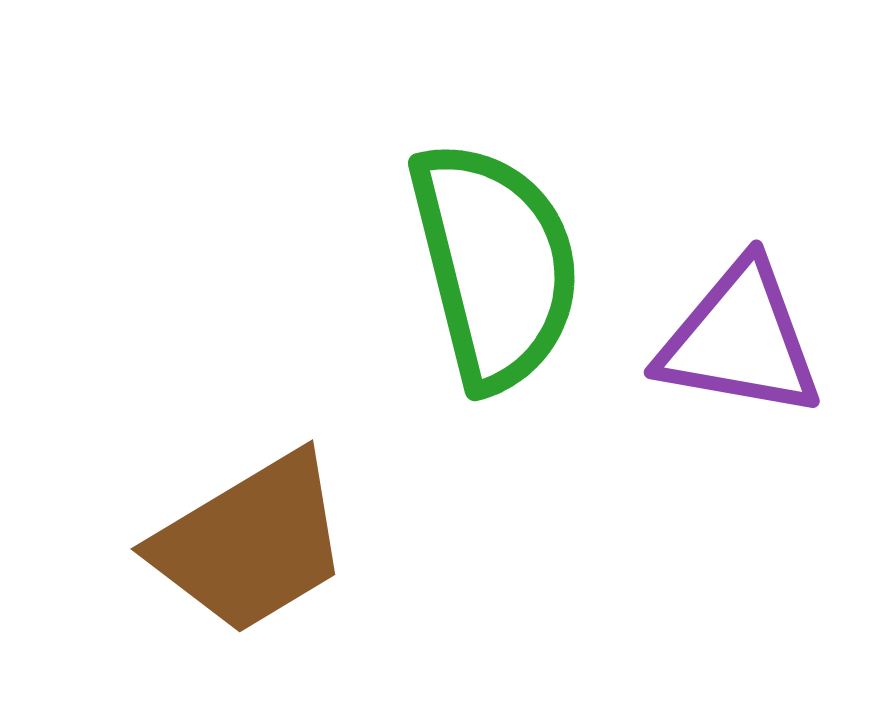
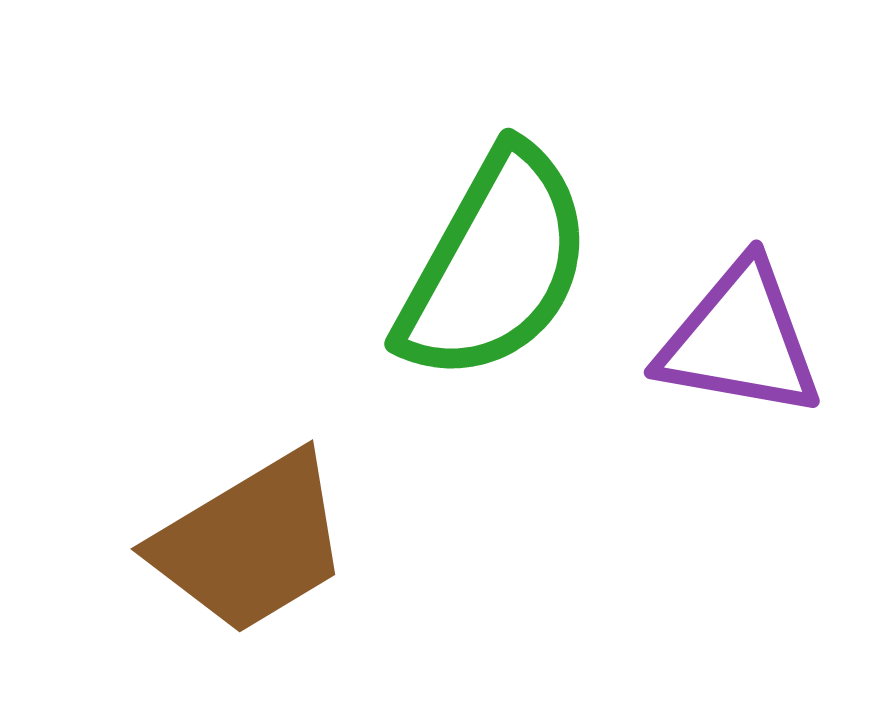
green semicircle: rotated 43 degrees clockwise
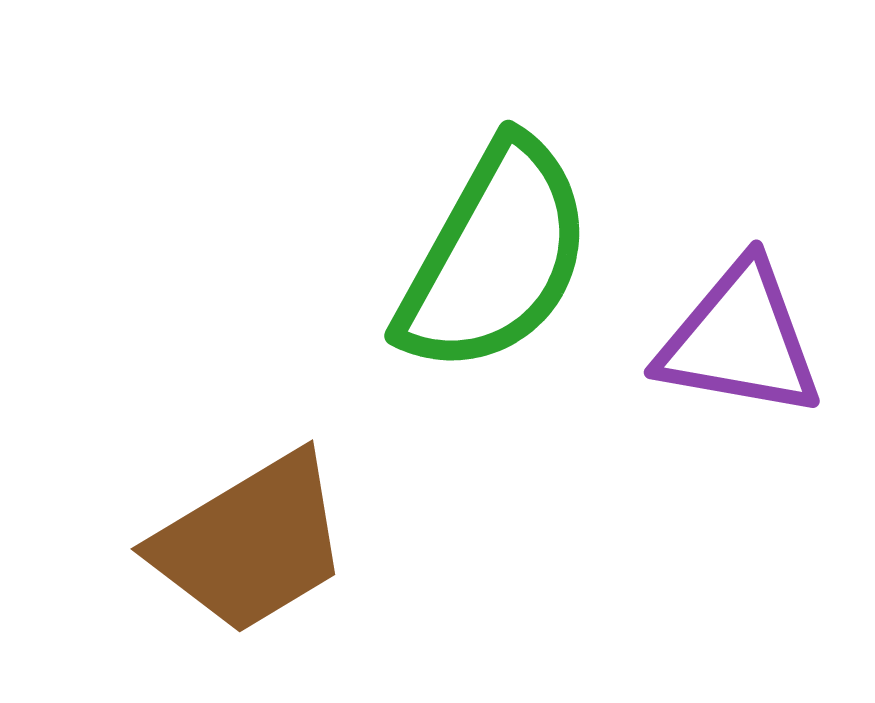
green semicircle: moved 8 px up
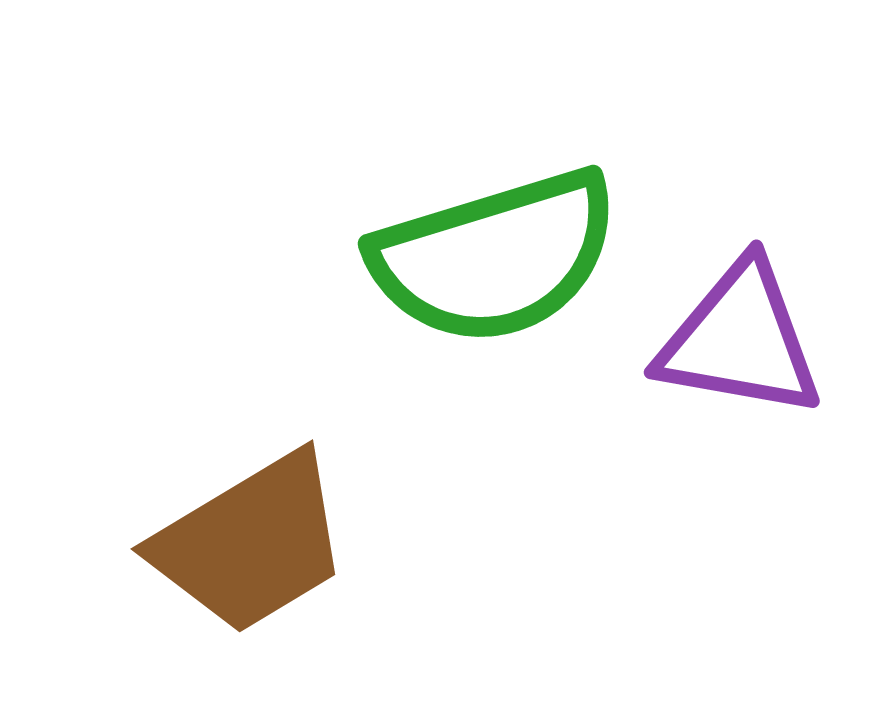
green semicircle: rotated 44 degrees clockwise
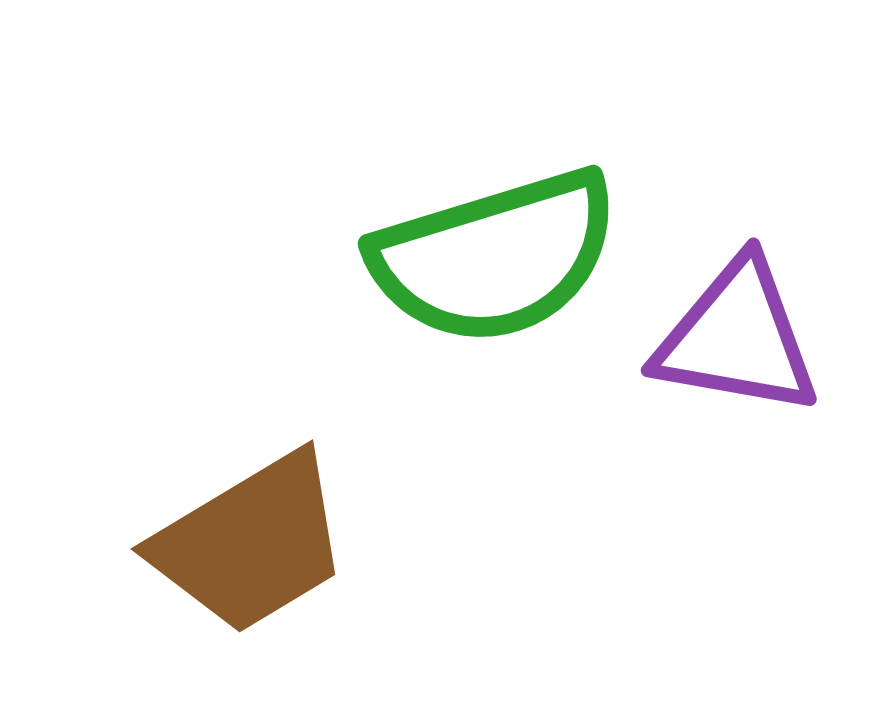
purple triangle: moved 3 px left, 2 px up
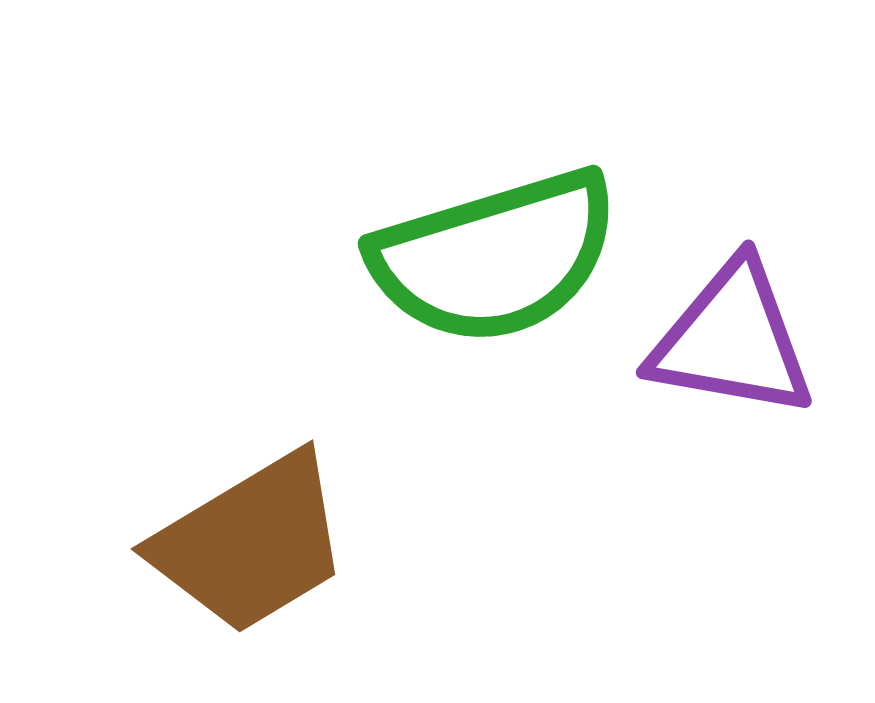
purple triangle: moved 5 px left, 2 px down
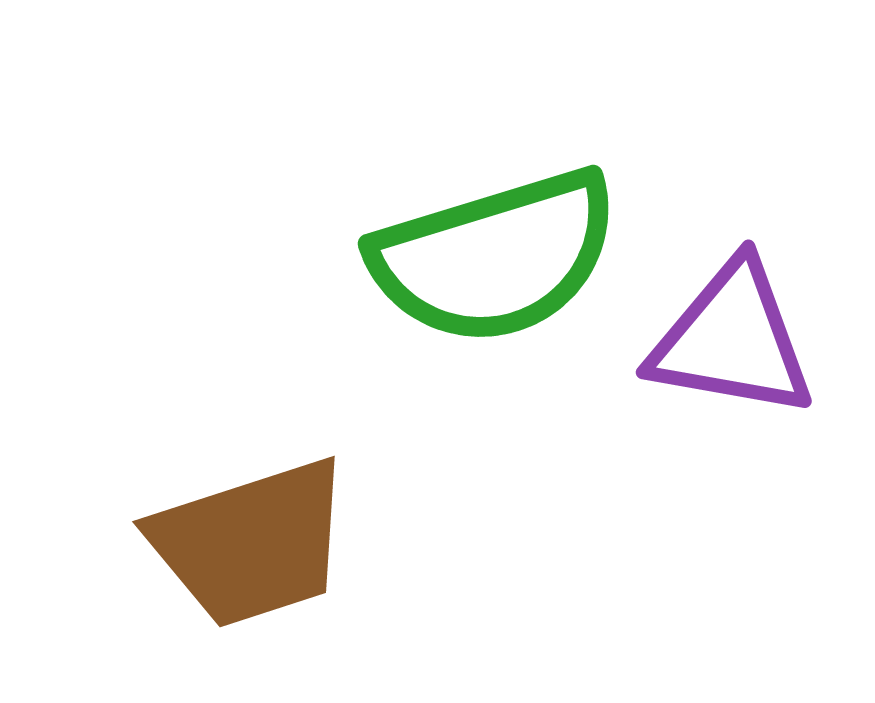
brown trapezoid: rotated 13 degrees clockwise
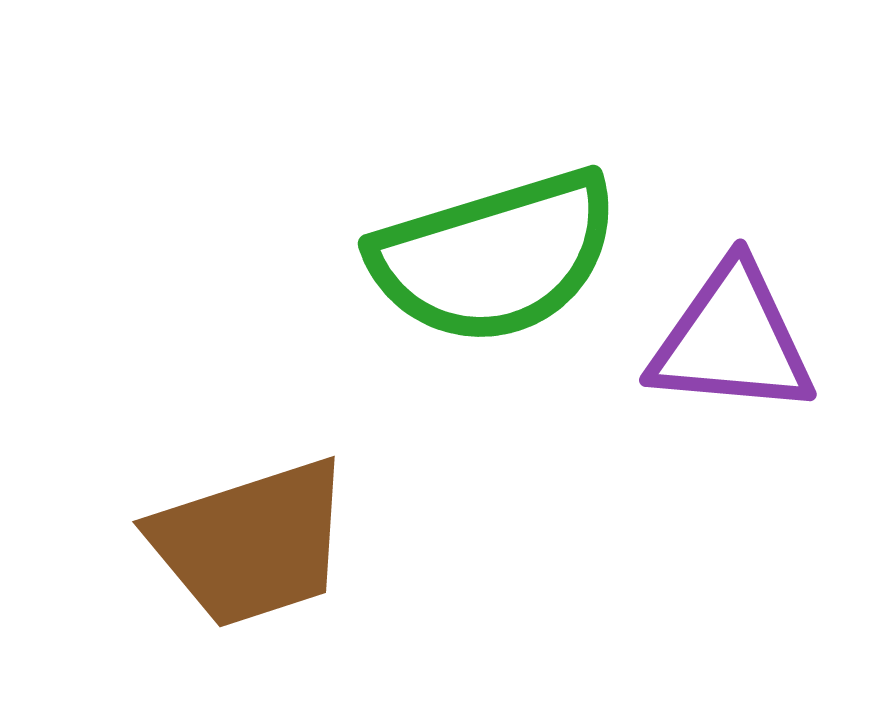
purple triangle: rotated 5 degrees counterclockwise
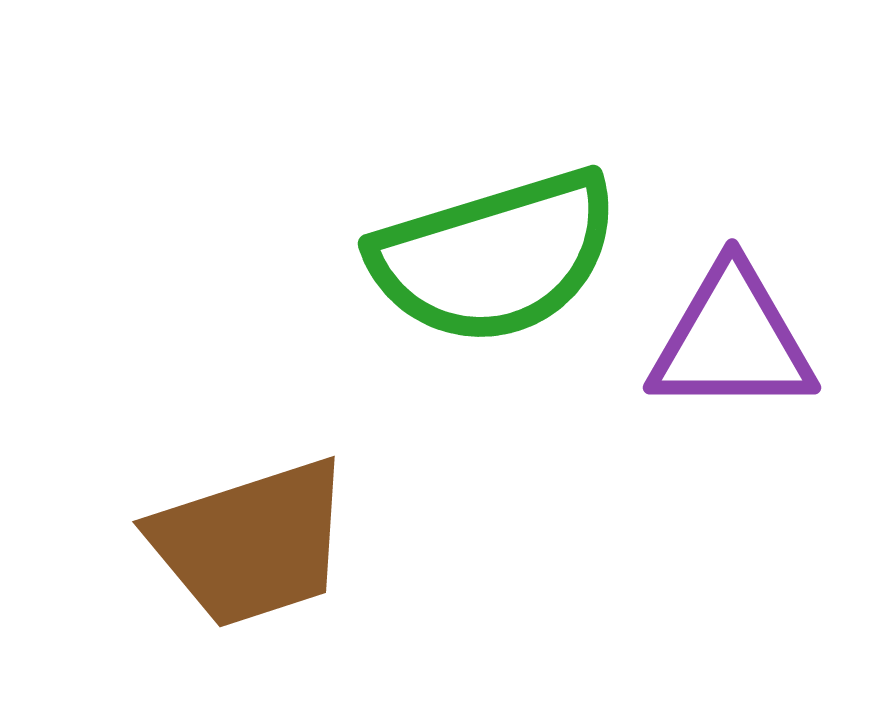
purple triangle: rotated 5 degrees counterclockwise
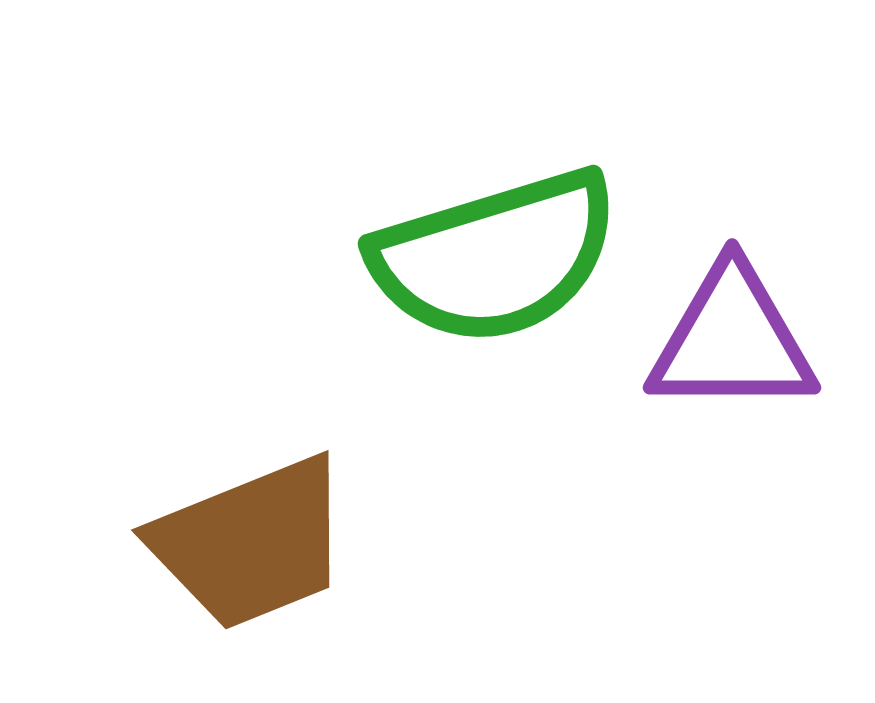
brown trapezoid: rotated 4 degrees counterclockwise
